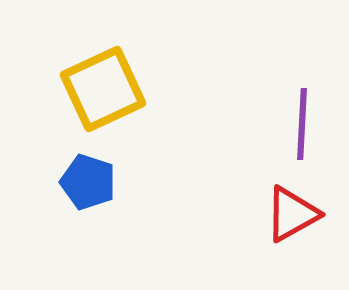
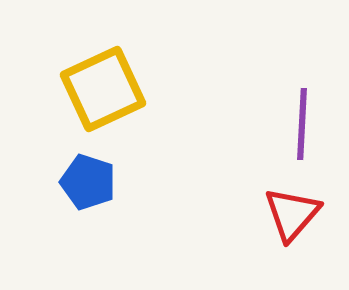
red triangle: rotated 20 degrees counterclockwise
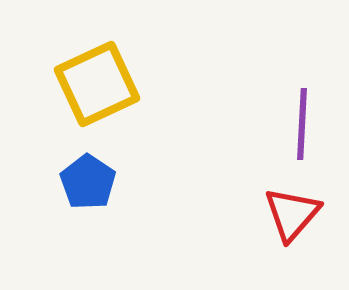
yellow square: moved 6 px left, 5 px up
blue pentagon: rotated 16 degrees clockwise
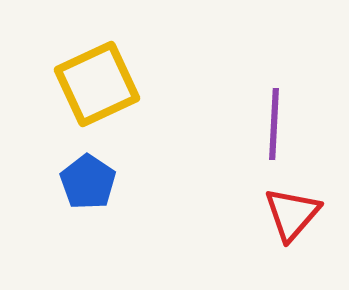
purple line: moved 28 px left
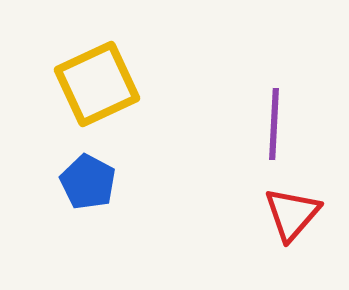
blue pentagon: rotated 6 degrees counterclockwise
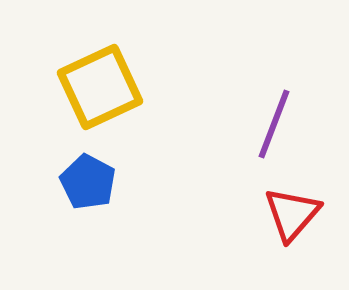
yellow square: moved 3 px right, 3 px down
purple line: rotated 18 degrees clockwise
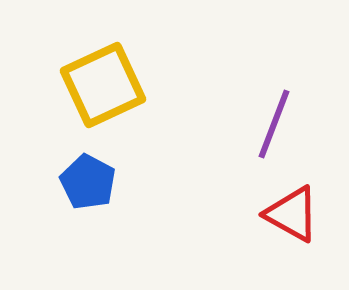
yellow square: moved 3 px right, 2 px up
red triangle: rotated 42 degrees counterclockwise
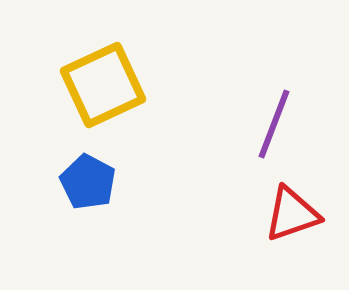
red triangle: rotated 48 degrees counterclockwise
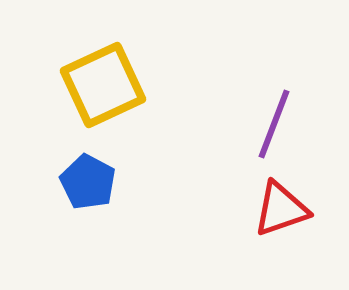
red triangle: moved 11 px left, 5 px up
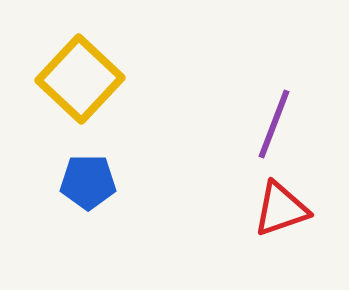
yellow square: moved 23 px left, 6 px up; rotated 22 degrees counterclockwise
blue pentagon: rotated 28 degrees counterclockwise
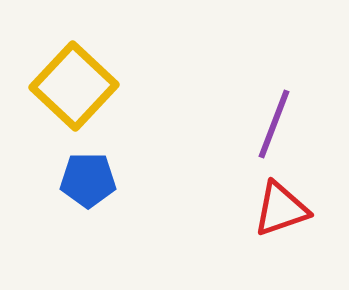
yellow square: moved 6 px left, 7 px down
blue pentagon: moved 2 px up
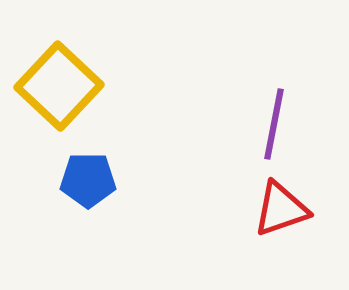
yellow square: moved 15 px left
purple line: rotated 10 degrees counterclockwise
